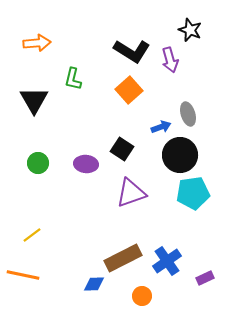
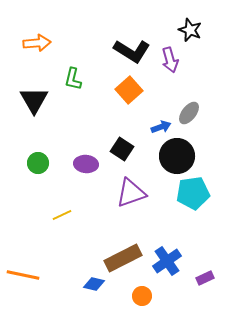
gray ellipse: moved 1 px right, 1 px up; rotated 55 degrees clockwise
black circle: moved 3 px left, 1 px down
yellow line: moved 30 px right, 20 px up; rotated 12 degrees clockwise
blue diamond: rotated 15 degrees clockwise
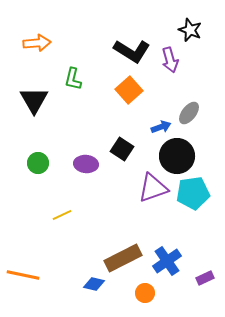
purple triangle: moved 22 px right, 5 px up
orange circle: moved 3 px right, 3 px up
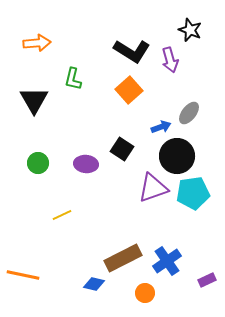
purple rectangle: moved 2 px right, 2 px down
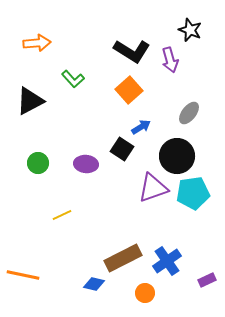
green L-shape: rotated 55 degrees counterclockwise
black triangle: moved 4 px left, 1 px down; rotated 32 degrees clockwise
blue arrow: moved 20 px left; rotated 12 degrees counterclockwise
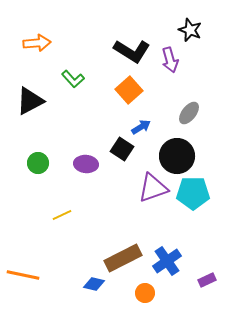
cyan pentagon: rotated 8 degrees clockwise
